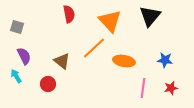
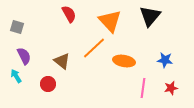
red semicircle: rotated 18 degrees counterclockwise
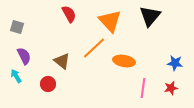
blue star: moved 10 px right, 3 px down
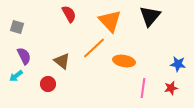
blue star: moved 3 px right, 1 px down
cyan arrow: rotated 96 degrees counterclockwise
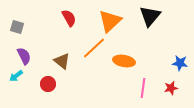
red semicircle: moved 4 px down
orange triangle: rotated 30 degrees clockwise
blue star: moved 2 px right, 1 px up
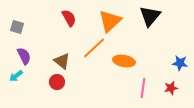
red circle: moved 9 px right, 2 px up
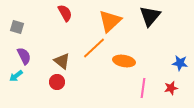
red semicircle: moved 4 px left, 5 px up
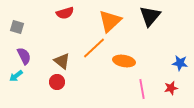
red semicircle: rotated 102 degrees clockwise
pink line: moved 1 px left, 1 px down; rotated 18 degrees counterclockwise
